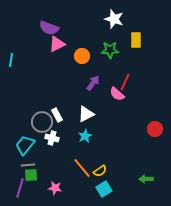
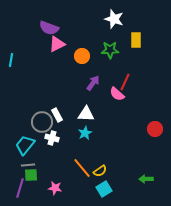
white triangle: rotated 30 degrees clockwise
cyan star: moved 3 px up
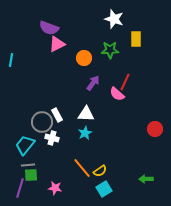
yellow rectangle: moved 1 px up
orange circle: moved 2 px right, 2 px down
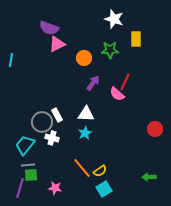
green arrow: moved 3 px right, 2 px up
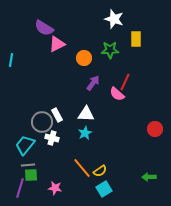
purple semicircle: moved 5 px left; rotated 12 degrees clockwise
